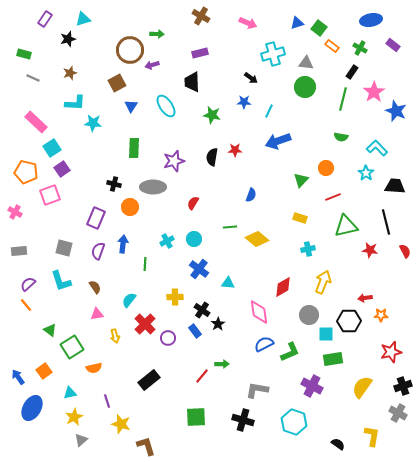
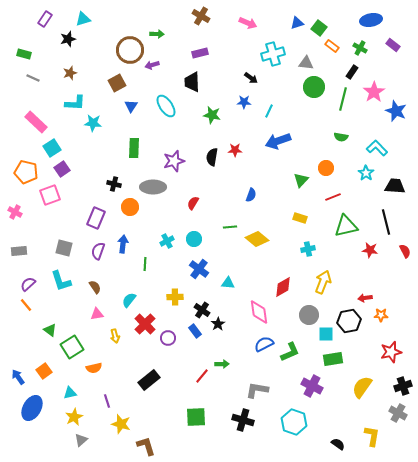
green circle at (305, 87): moved 9 px right
black hexagon at (349, 321): rotated 10 degrees counterclockwise
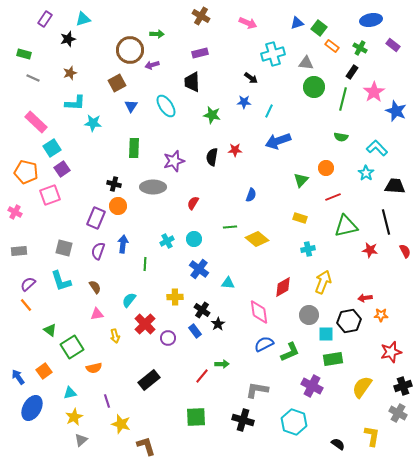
orange circle at (130, 207): moved 12 px left, 1 px up
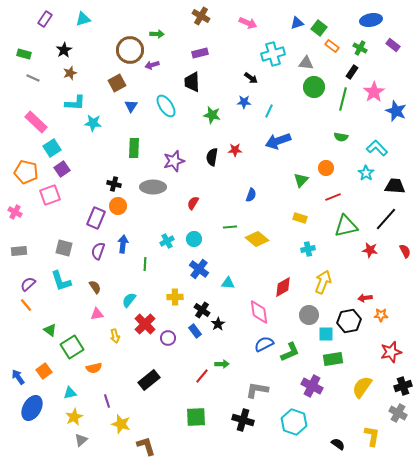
black star at (68, 39): moved 4 px left, 11 px down; rotated 14 degrees counterclockwise
black line at (386, 222): moved 3 px up; rotated 55 degrees clockwise
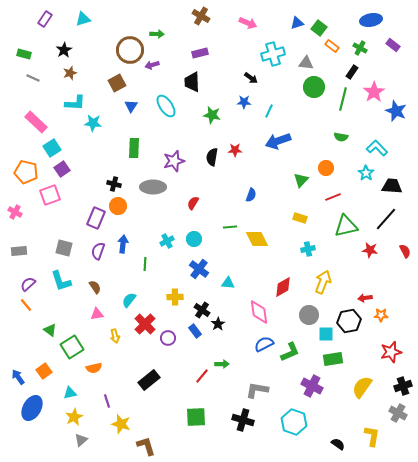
black trapezoid at (395, 186): moved 3 px left
yellow diamond at (257, 239): rotated 25 degrees clockwise
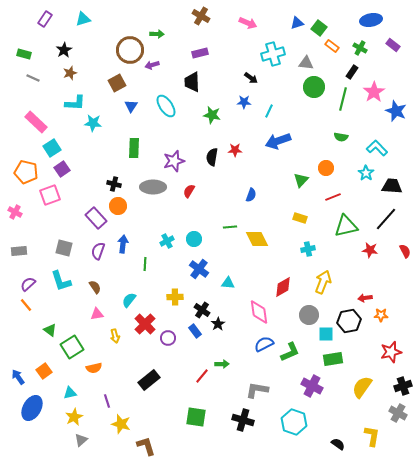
red semicircle at (193, 203): moved 4 px left, 12 px up
purple rectangle at (96, 218): rotated 65 degrees counterclockwise
green square at (196, 417): rotated 10 degrees clockwise
